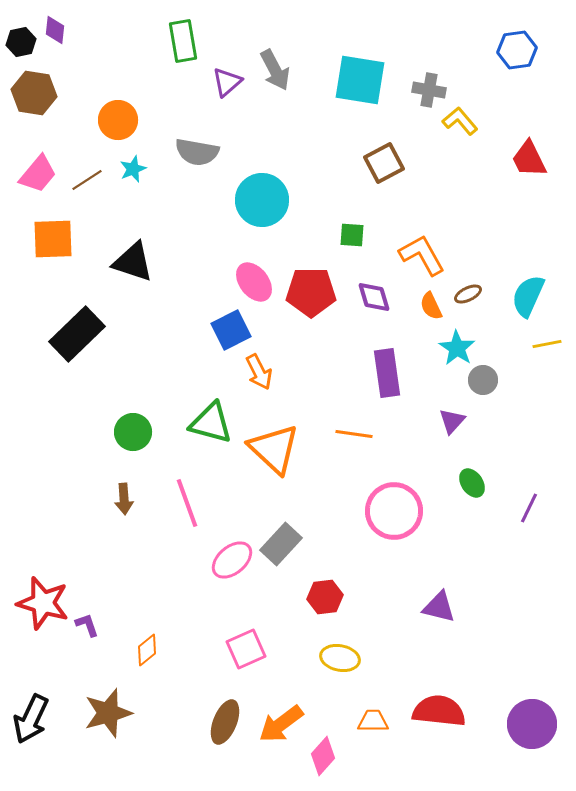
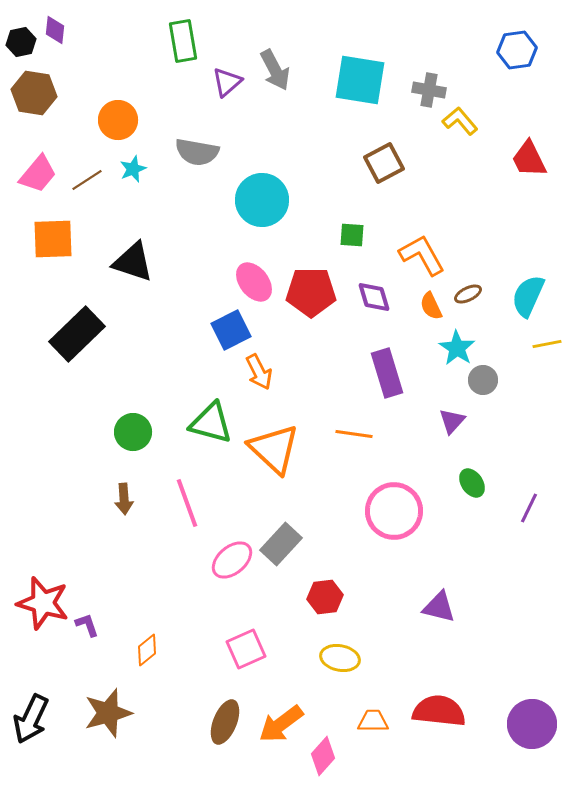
purple rectangle at (387, 373): rotated 9 degrees counterclockwise
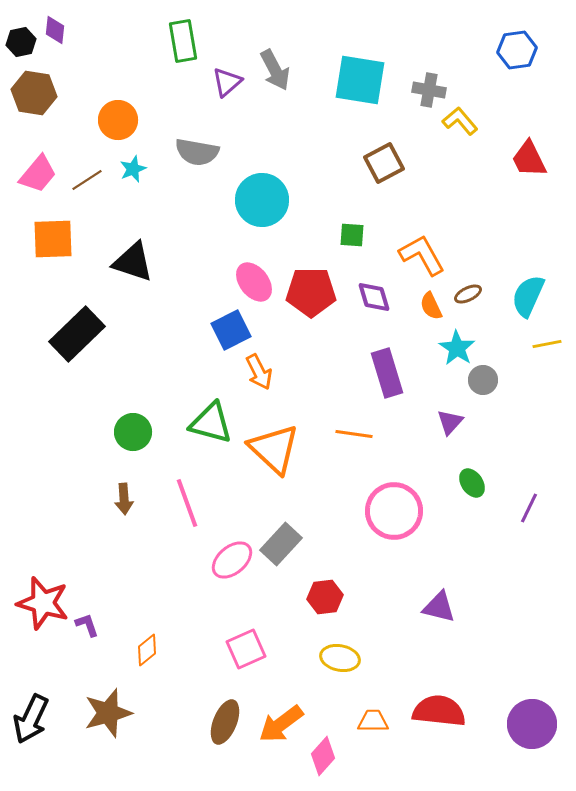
purple triangle at (452, 421): moved 2 px left, 1 px down
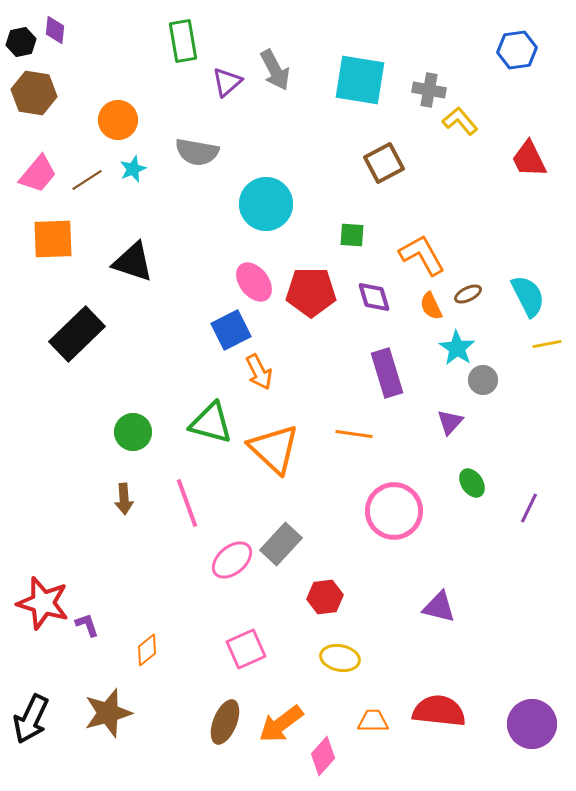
cyan circle at (262, 200): moved 4 px right, 4 px down
cyan semicircle at (528, 296): rotated 129 degrees clockwise
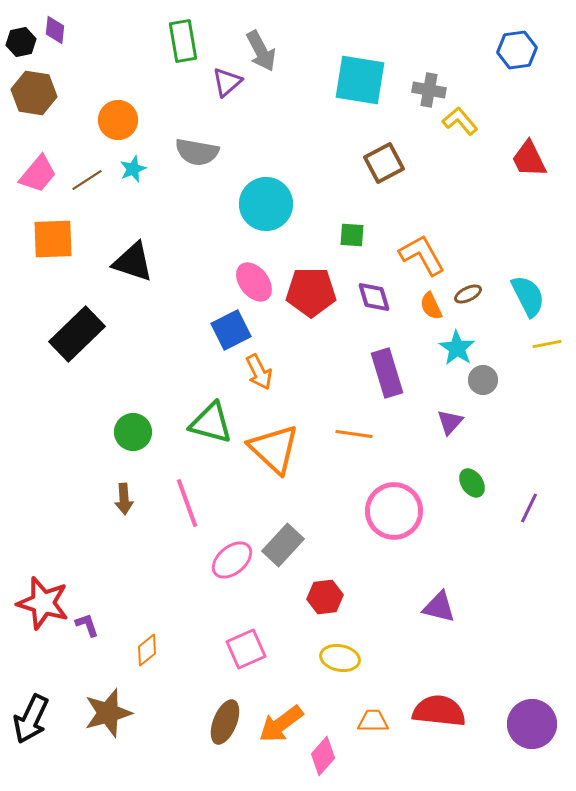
gray arrow at (275, 70): moved 14 px left, 19 px up
gray rectangle at (281, 544): moved 2 px right, 1 px down
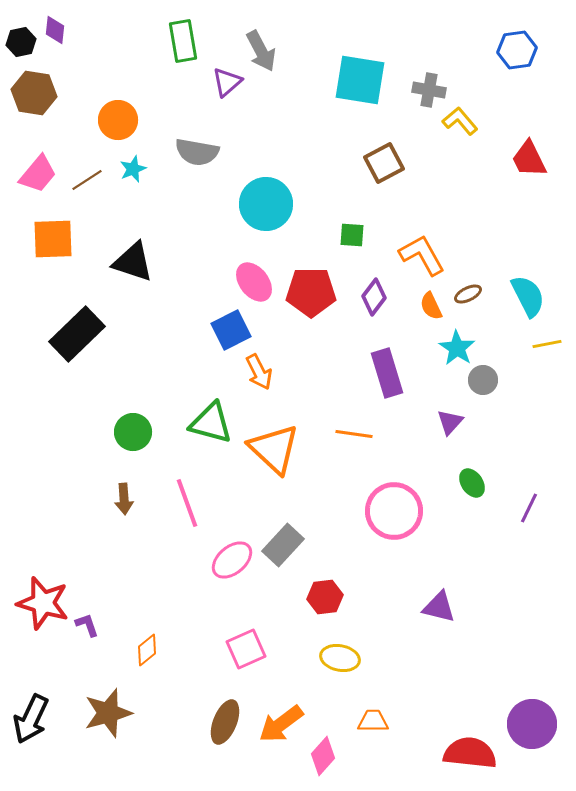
purple diamond at (374, 297): rotated 54 degrees clockwise
red semicircle at (439, 711): moved 31 px right, 42 px down
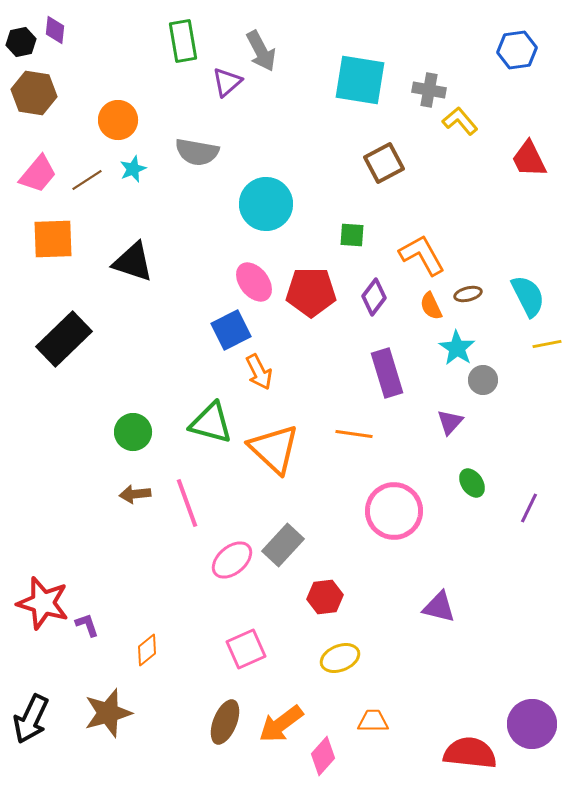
brown ellipse at (468, 294): rotated 12 degrees clockwise
black rectangle at (77, 334): moved 13 px left, 5 px down
brown arrow at (124, 499): moved 11 px right, 5 px up; rotated 88 degrees clockwise
yellow ellipse at (340, 658): rotated 33 degrees counterclockwise
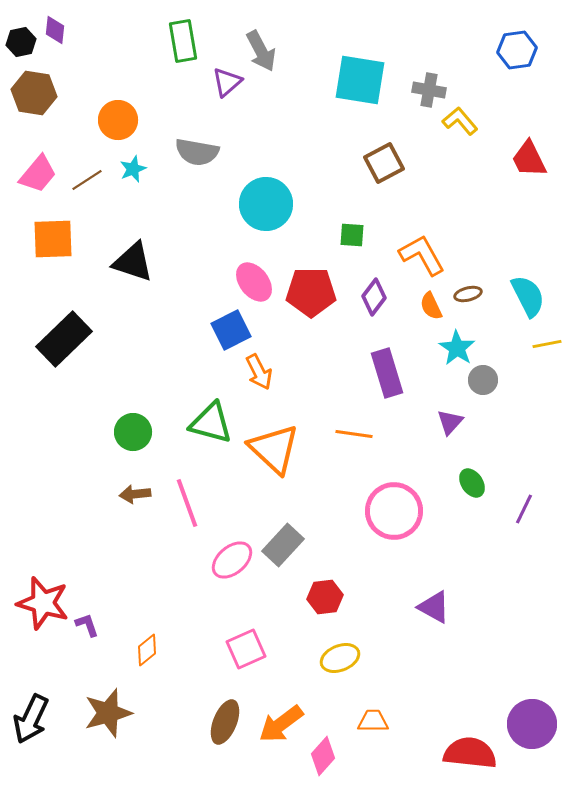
purple line at (529, 508): moved 5 px left, 1 px down
purple triangle at (439, 607): moved 5 px left; rotated 15 degrees clockwise
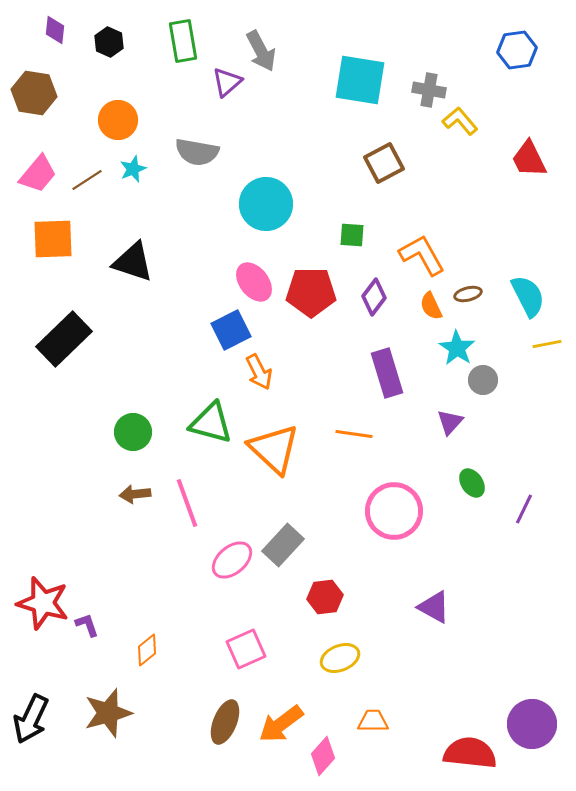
black hexagon at (21, 42): moved 88 px right; rotated 24 degrees counterclockwise
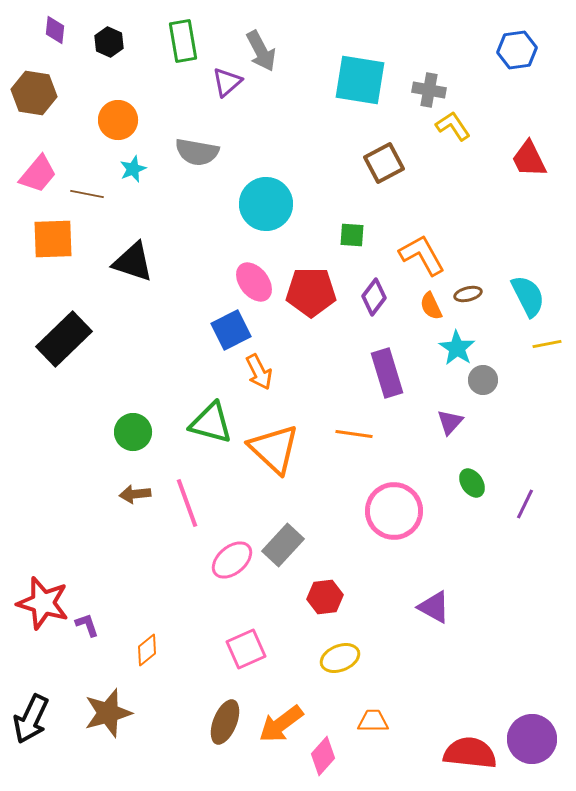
yellow L-shape at (460, 121): moved 7 px left, 5 px down; rotated 6 degrees clockwise
brown line at (87, 180): moved 14 px down; rotated 44 degrees clockwise
purple line at (524, 509): moved 1 px right, 5 px up
purple circle at (532, 724): moved 15 px down
